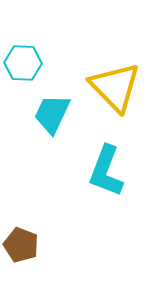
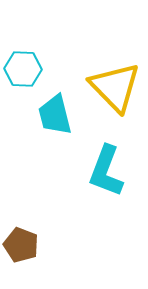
cyan hexagon: moved 6 px down
cyan trapezoid: moved 3 px right, 1 px down; rotated 39 degrees counterclockwise
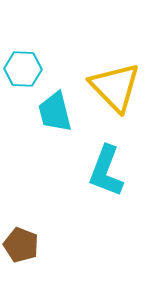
cyan trapezoid: moved 3 px up
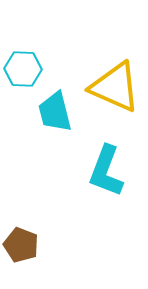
yellow triangle: rotated 22 degrees counterclockwise
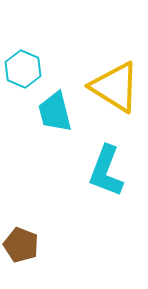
cyan hexagon: rotated 21 degrees clockwise
yellow triangle: rotated 8 degrees clockwise
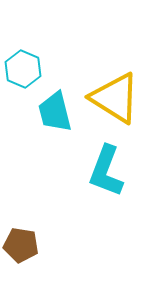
yellow triangle: moved 11 px down
brown pentagon: rotated 12 degrees counterclockwise
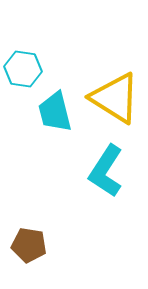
cyan hexagon: rotated 15 degrees counterclockwise
cyan L-shape: rotated 12 degrees clockwise
brown pentagon: moved 8 px right
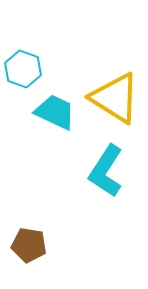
cyan hexagon: rotated 12 degrees clockwise
cyan trapezoid: rotated 129 degrees clockwise
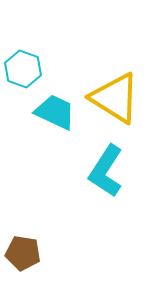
brown pentagon: moved 6 px left, 8 px down
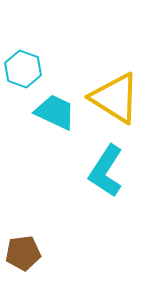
brown pentagon: rotated 16 degrees counterclockwise
